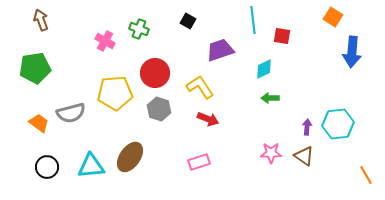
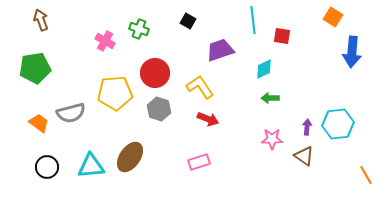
pink star: moved 1 px right, 14 px up
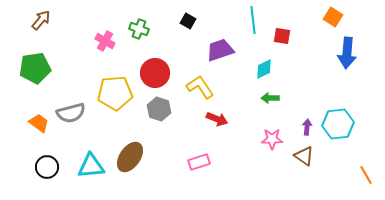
brown arrow: rotated 60 degrees clockwise
blue arrow: moved 5 px left, 1 px down
red arrow: moved 9 px right
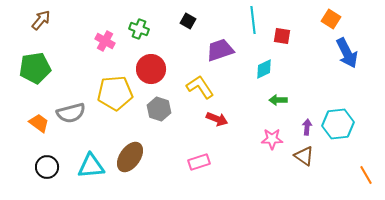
orange square: moved 2 px left, 2 px down
blue arrow: rotated 32 degrees counterclockwise
red circle: moved 4 px left, 4 px up
green arrow: moved 8 px right, 2 px down
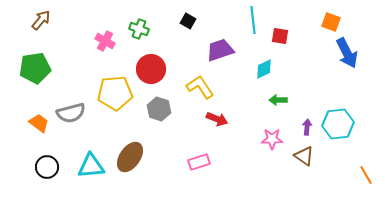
orange square: moved 3 px down; rotated 12 degrees counterclockwise
red square: moved 2 px left
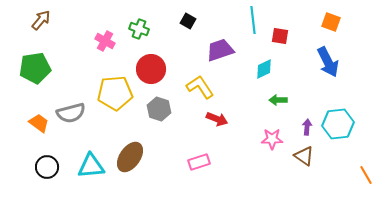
blue arrow: moved 19 px left, 9 px down
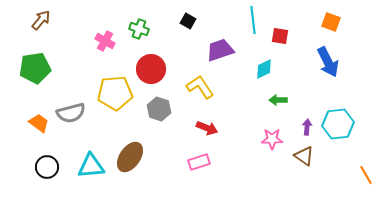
red arrow: moved 10 px left, 9 px down
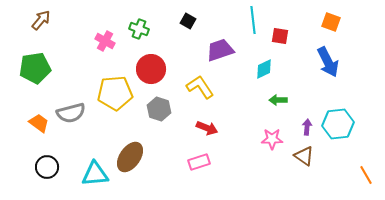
cyan triangle: moved 4 px right, 8 px down
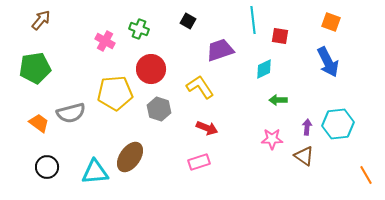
cyan triangle: moved 2 px up
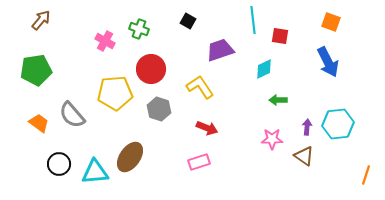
green pentagon: moved 1 px right, 2 px down
gray semicircle: moved 1 px right, 2 px down; rotated 64 degrees clockwise
black circle: moved 12 px right, 3 px up
orange line: rotated 48 degrees clockwise
